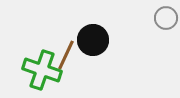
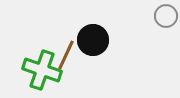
gray circle: moved 2 px up
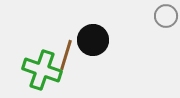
brown line: rotated 8 degrees counterclockwise
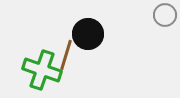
gray circle: moved 1 px left, 1 px up
black circle: moved 5 px left, 6 px up
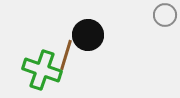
black circle: moved 1 px down
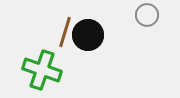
gray circle: moved 18 px left
brown line: moved 1 px left, 23 px up
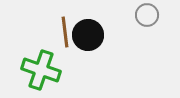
brown line: rotated 24 degrees counterclockwise
green cross: moved 1 px left
